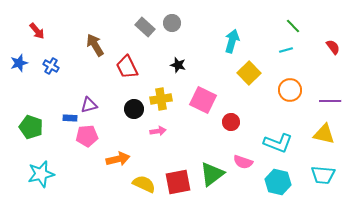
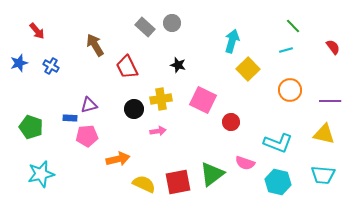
yellow square: moved 1 px left, 4 px up
pink semicircle: moved 2 px right, 1 px down
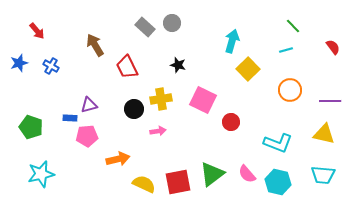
pink semicircle: moved 2 px right, 11 px down; rotated 30 degrees clockwise
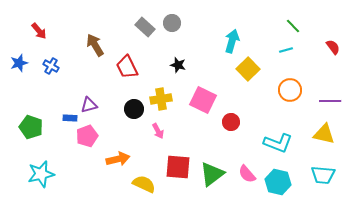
red arrow: moved 2 px right
pink arrow: rotated 70 degrees clockwise
pink pentagon: rotated 15 degrees counterclockwise
red square: moved 15 px up; rotated 16 degrees clockwise
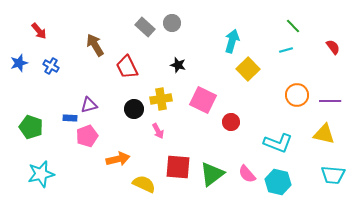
orange circle: moved 7 px right, 5 px down
cyan trapezoid: moved 10 px right
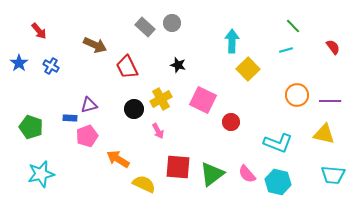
cyan arrow: rotated 15 degrees counterclockwise
brown arrow: rotated 145 degrees clockwise
blue star: rotated 18 degrees counterclockwise
yellow cross: rotated 20 degrees counterclockwise
orange arrow: rotated 135 degrees counterclockwise
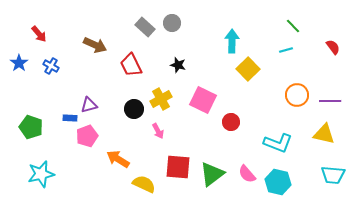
red arrow: moved 3 px down
red trapezoid: moved 4 px right, 2 px up
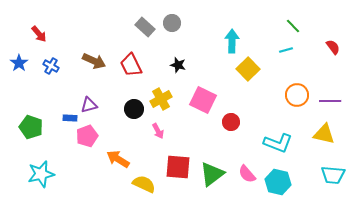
brown arrow: moved 1 px left, 16 px down
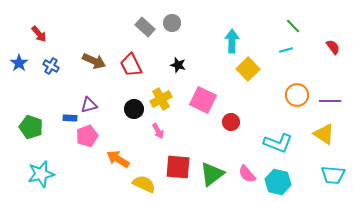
yellow triangle: rotated 20 degrees clockwise
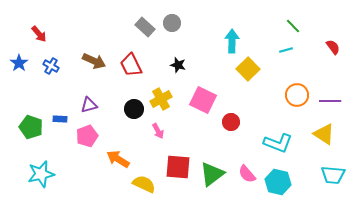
blue rectangle: moved 10 px left, 1 px down
